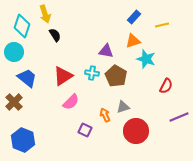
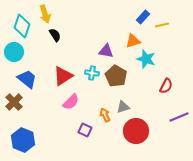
blue rectangle: moved 9 px right
blue trapezoid: moved 1 px down
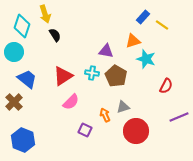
yellow line: rotated 48 degrees clockwise
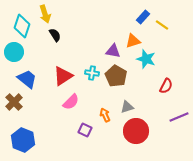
purple triangle: moved 7 px right
gray triangle: moved 4 px right
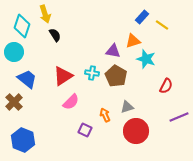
blue rectangle: moved 1 px left
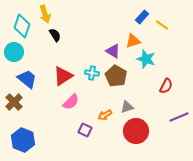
purple triangle: rotated 21 degrees clockwise
orange arrow: rotated 96 degrees counterclockwise
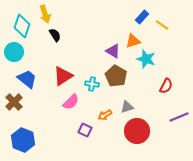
cyan cross: moved 11 px down
red circle: moved 1 px right
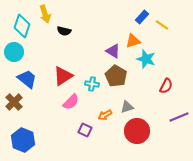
black semicircle: moved 9 px right, 4 px up; rotated 136 degrees clockwise
